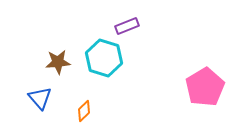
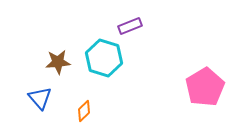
purple rectangle: moved 3 px right
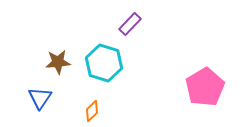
purple rectangle: moved 2 px up; rotated 25 degrees counterclockwise
cyan hexagon: moved 5 px down
blue triangle: rotated 15 degrees clockwise
orange diamond: moved 8 px right
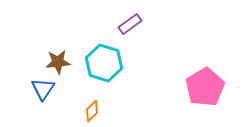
purple rectangle: rotated 10 degrees clockwise
blue triangle: moved 3 px right, 9 px up
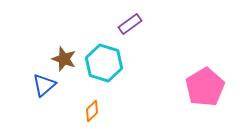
brown star: moved 6 px right, 3 px up; rotated 25 degrees clockwise
blue triangle: moved 1 px right, 4 px up; rotated 15 degrees clockwise
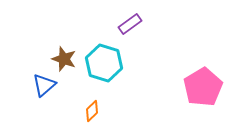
pink pentagon: moved 2 px left
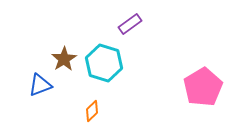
brown star: rotated 20 degrees clockwise
blue triangle: moved 4 px left; rotated 20 degrees clockwise
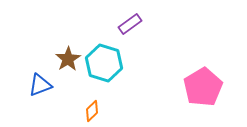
brown star: moved 4 px right
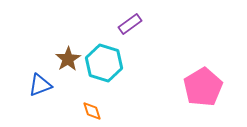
orange diamond: rotated 65 degrees counterclockwise
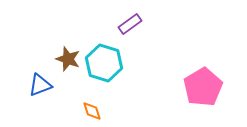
brown star: rotated 20 degrees counterclockwise
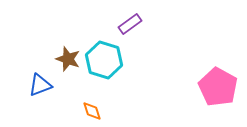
cyan hexagon: moved 3 px up
pink pentagon: moved 15 px right; rotated 12 degrees counterclockwise
